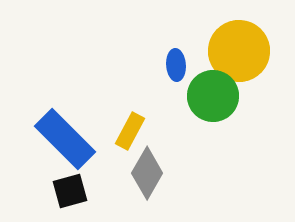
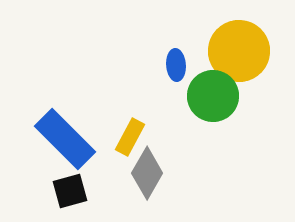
yellow rectangle: moved 6 px down
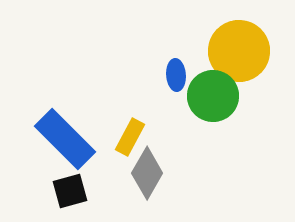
blue ellipse: moved 10 px down
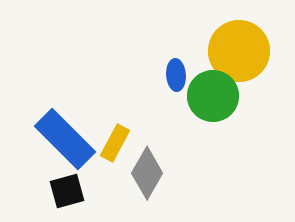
yellow rectangle: moved 15 px left, 6 px down
black square: moved 3 px left
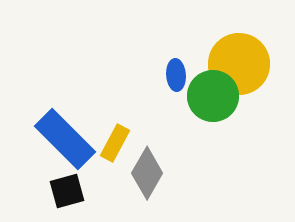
yellow circle: moved 13 px down
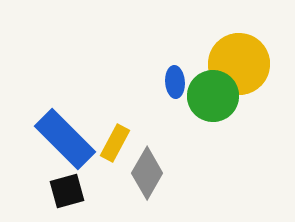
blue ellipse: moved 1 px left, 7 px down
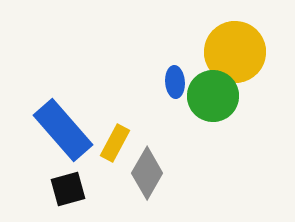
yellow circle: moved 4 px left, 12 px up
blue rectangle: moved 2 px left, 9 px up; rotated 4 degrees clockwise
black square: moved 1 px right, 2 px up
